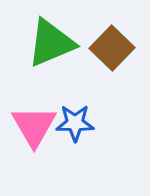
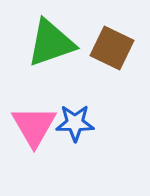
green triangle: rotated 4 degrees clockwise
brown square: rotated 18 degrees counterclockwise
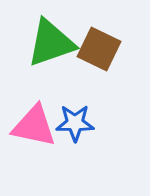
brown square: moved 13 px left, 1 px down
pink triangle: rotated 48 degrees counterclockwise
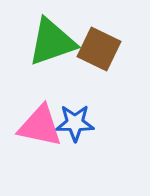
green triangle: moved 1 px right, 1 px up
pink triangle: moved 6 px right
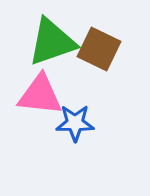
pink triangle: moved 31 px up; rotated 6 degrees counterclockwise
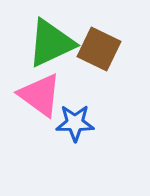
green triangle: moved 1 px left, 1 px down; rotated 6 degrees counterclockwise
pink triangle: rotated 30 degrees clockwise
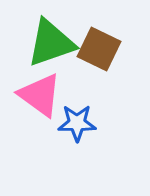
green triangle: rotated 6 degrees clockwise
blue star: moved 2 px right
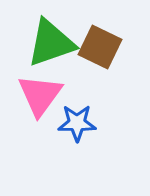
brown square: moved 1 px right, 2 px up
pink triangle: rotated 30 degrees clockwise
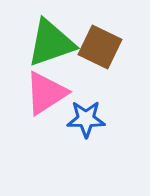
pink triangle: moved 6 px right, 2 px up; rotated 21 degrees clockwise
blue star: moved 9 px right, 4 px up
